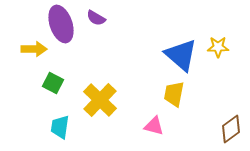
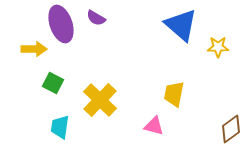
blue triangle: moved 30 px up
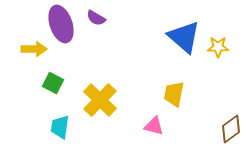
blue triangle: moved 3 px right, 12 px down
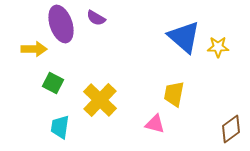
pink triangle: moved 1 px right, 2 px up
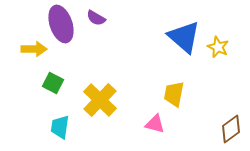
yellow star: rotated 25 degrees clockwise
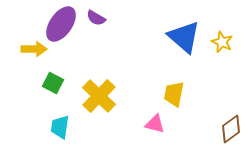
purple ellipse: rotated 54 degrees clockwise
yellow star: moved 4 px right, 5 px up
yellow cross: moved 1 px left, 4 px up
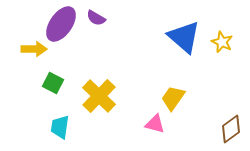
yellow trapezoid: moved 1 px left, 4 px down; rotated 24 degrees clockwise
